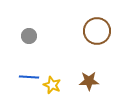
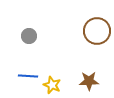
blue line: moved 1 px left, 1 px up
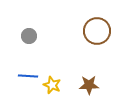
brown star: moved 4 px down
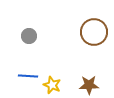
brown circle: moved 3 px left, 1 px down
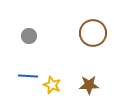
brown circle: moved 1 px left, 1 px down
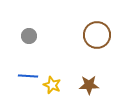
brown circle: moved 4 px right, 2 px down
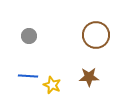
brown circle: moved 1 px left
brown star: moved 8 px up
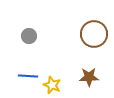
brown circle: moved 2 px left, 1 px up
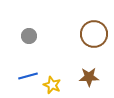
blue line: rotated 18 degrees counterclockwise
